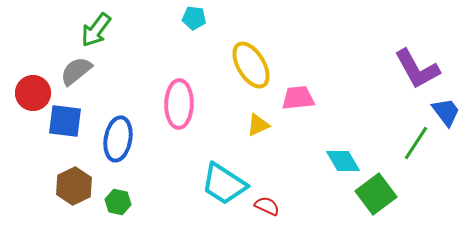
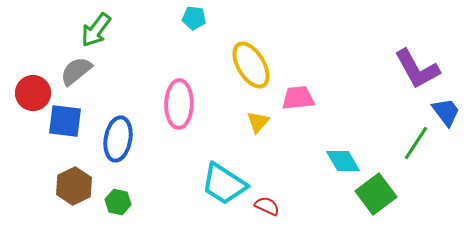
yellow triangle: moved 3 px up; rotated 25 degrees counterclockwise
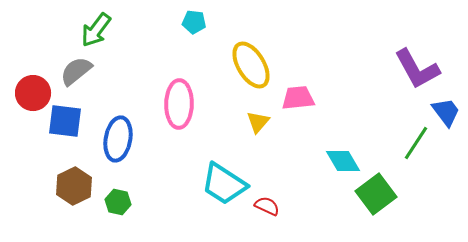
cyan pentagon: moved 4 px down
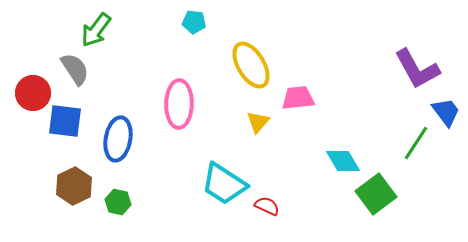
gray semicircle: moved 1 px left, 2 px up; rotated 96 degrees clockwise
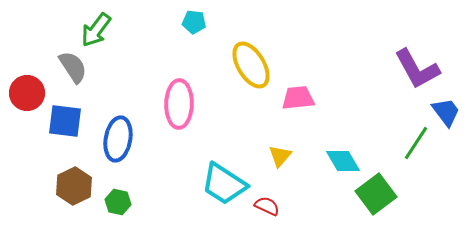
gray semicircle: moved 2 px left, 2 px up
red circle: moved 6 px left
yellow triangle: moved 22 px right, 34 px down
